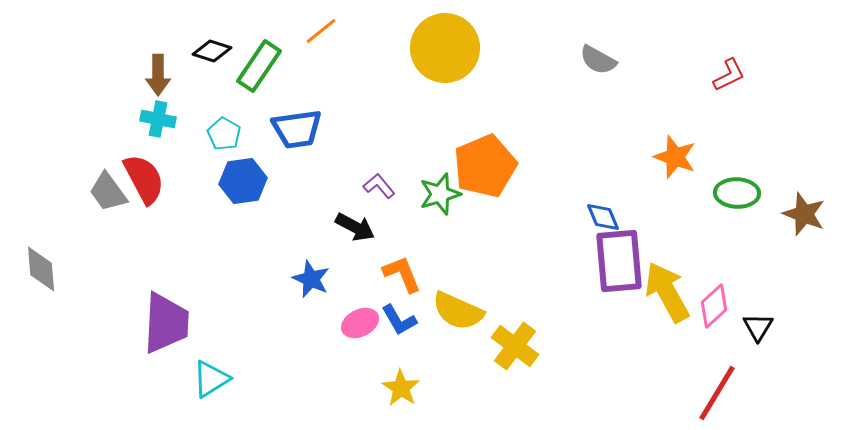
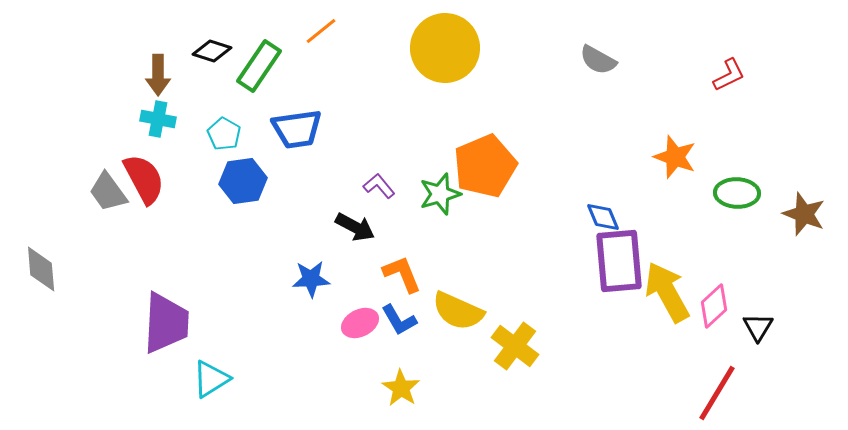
blue star: rotated 27 degrees counterclockwise
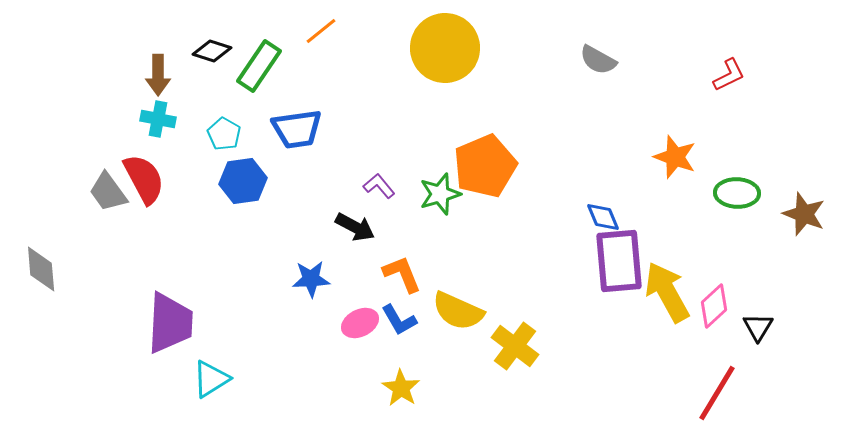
purple trapezoid: moved 4 px right
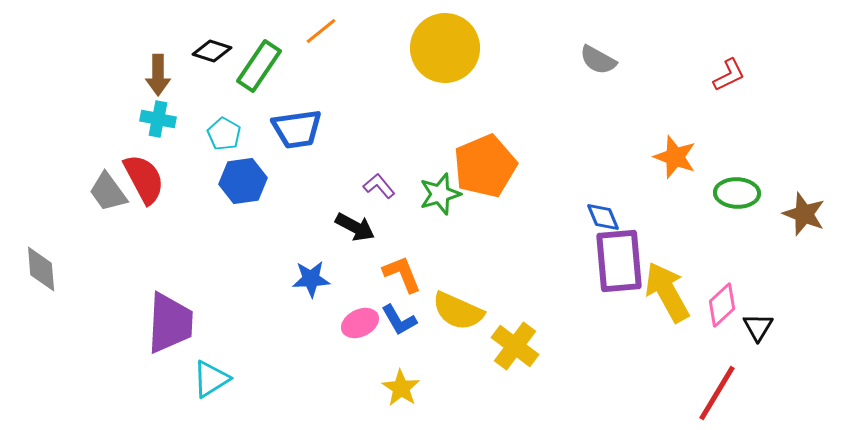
pink diamond: moved 8 px right, 1 px up
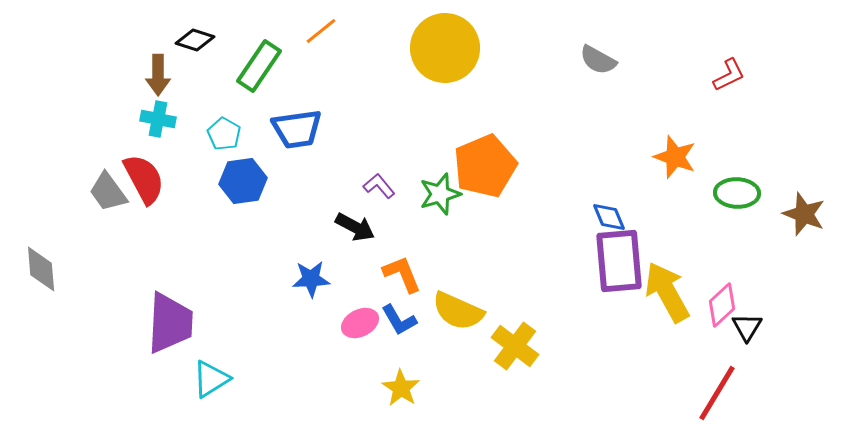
black diamond: moved 17 px left, 11 px up
blue diamond: moved 6 px right
black triangle: moved 11 px left
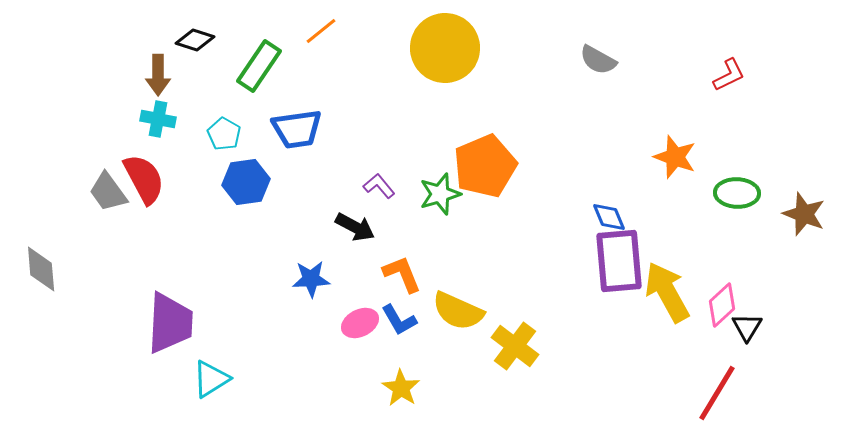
blue hexagon: moved 3 px right, 1 px down
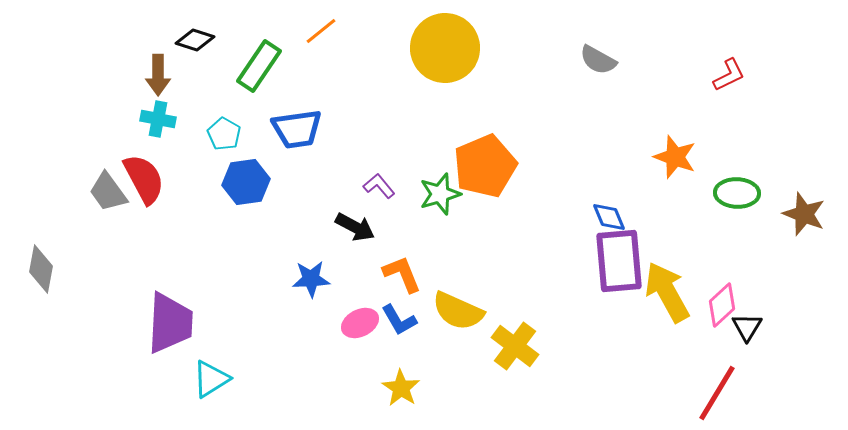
gray diamond: rotated 15 degrees clockwise
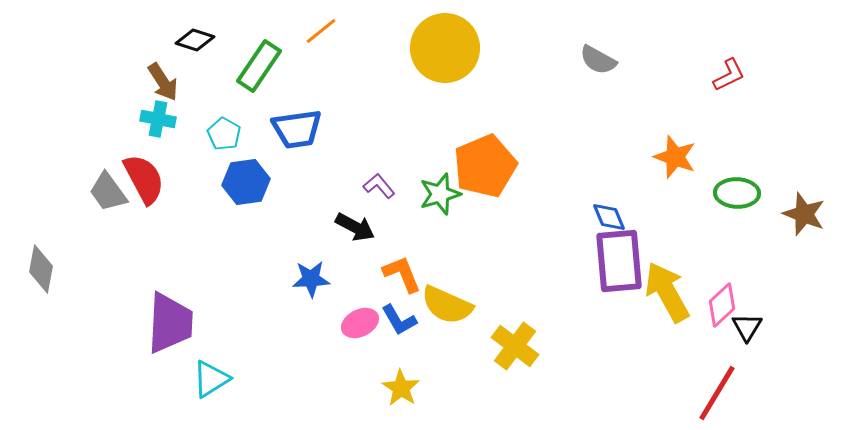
brown arrow: moved 5 px right, 7 px down; rotated 33 degrees counterclockwise
yellow semicircle: moved 11 px left, 6 px up
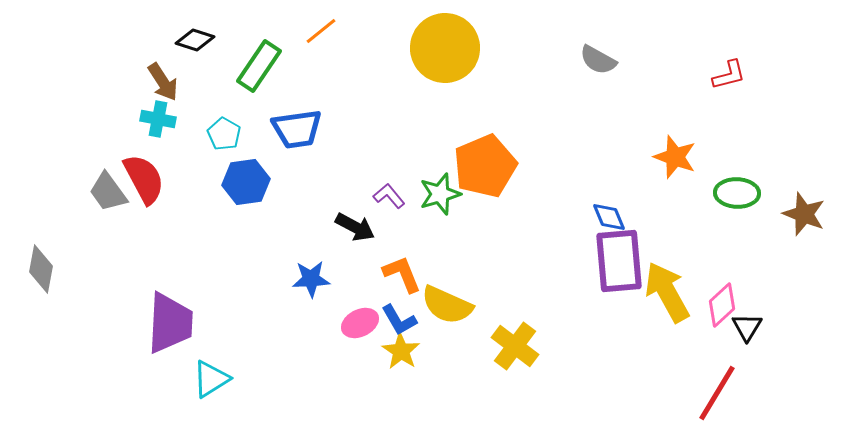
red L-shape: rotated 12 degrees clockwise
purple L-shape: moved 10 px right, 10 px down
yellow star: moved 37 px up
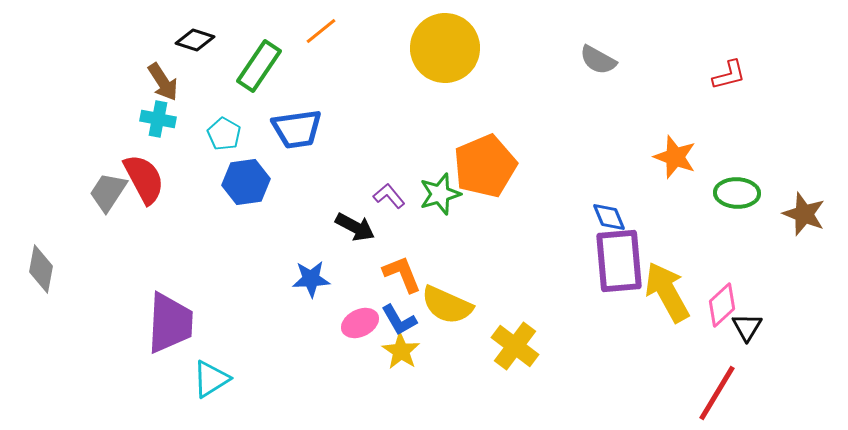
gray trapezoid: rotated 69 degrees clockwise
